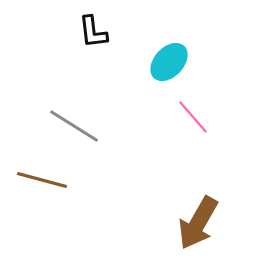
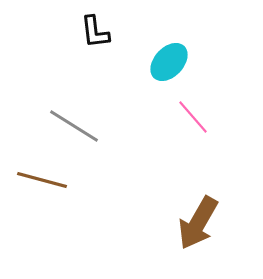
black L-shape: moved 2 px right
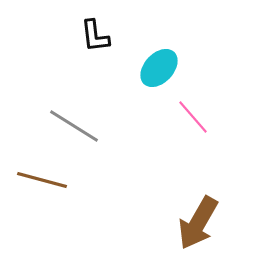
black L-shape: moved 4 px down
cyan ellipse: moved 10 px left, 6 px down
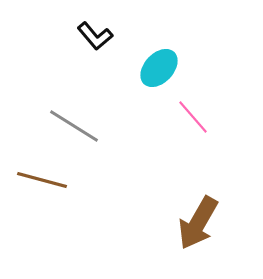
black L-shape: rotated 33 degrees counterclockwise
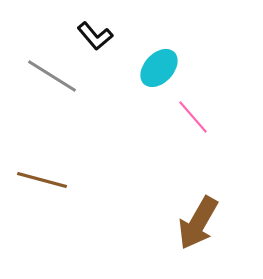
gray line: moved 22 px left, 50 px up
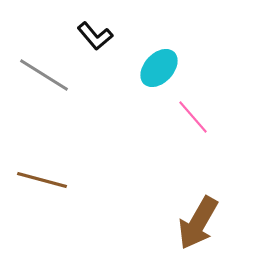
gray line: moved 8 px left, 1 px up
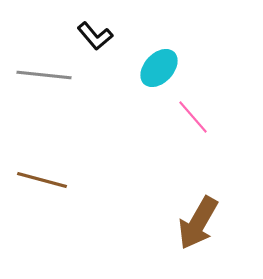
gray line: rotated 26 degrees counterclockwise
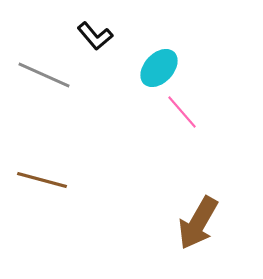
gray line: rotated 18 degrees clockwise
pink line: moved 11 px left, 5 px up
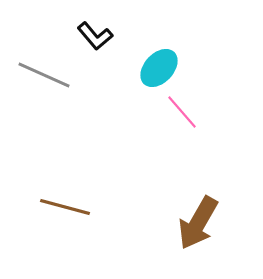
brown line: moved 23 px right, 27 px down
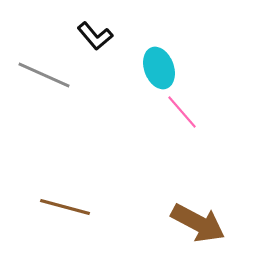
cyan ellipse: rotated 63 degrees counterclockwise
brown arrow: rotated 92 degrees counterclockwise
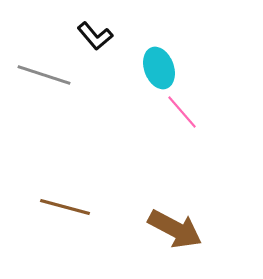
gray line: rotated 6 degrees counterclockwise
brown arrow: moved 23 px left, 6 px down
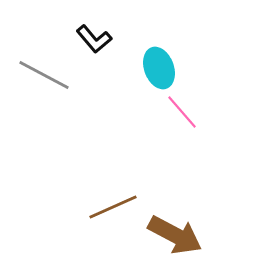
black L-shape: moved 1 px left, 3 px down
gray line: rotated 10 degrees clockwise
brown line: moved 48 px right; rotated 39 degrees counterclockwise
brown arrow: moved 6 px down
